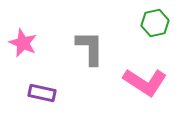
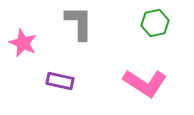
gray L-shape: moved 11 px left, 25 px up
pink L-shape: moved 1 px down
purple rectangle: moved 18 px right, 12 px up
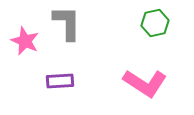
gray L-shape: moved 12 px left
pink star: moved 2 px right, 2 px up
purple rectangle: rotated 16 degrees counterclockwise
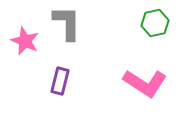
purple rectangle: rotated 72 degrees counterclockwise
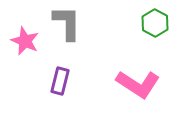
green hexagon: rotated 20 degrees counterclockwise
pink L-shape: moved 7 px left, 1 px down
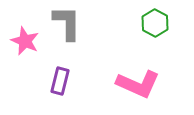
pink L-shape: rotated 9 degrees counterclockwise
